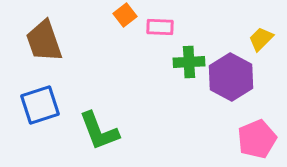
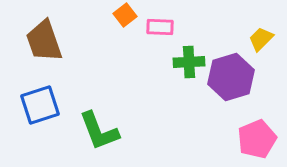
purple hexagon: rotated 15 degrees clockwise
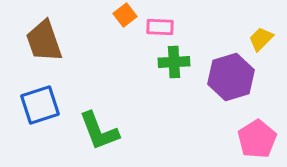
green cross: moved 15 px left
pink pentagon: rotated 9 degrees counterclockwise
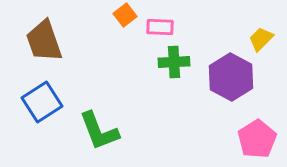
purple hexagon: rotated 15 degrees counterclockwise
blue square: moved 2 px right, 3 px up; rotated 15 degrees counterclockwise
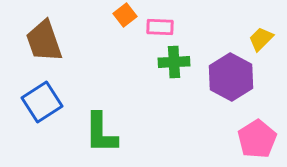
green L-shape: moved 2 px right, 2 px down; rotated 21 degrees clockwise
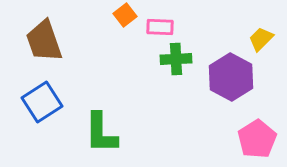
green cross: moved 2 px right, 3 px up
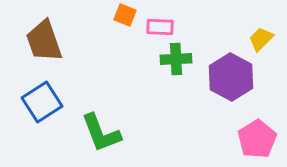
orange square: rotated 30 degrees counterclockwise
green L-shape: rotated 21 degrees counterclockwise
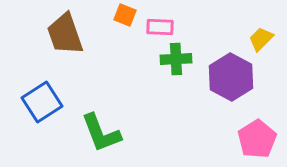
brown trapezoid: moved 21 px right, 7 px up
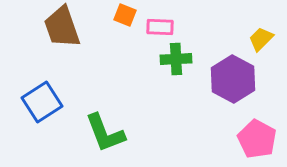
brown trapezoid: moved 3 px left, 7 px up
purple hexagon: moved 2 px right, 2 px down
green L-shape: moved 4 px right
pink pentagon: rotated 12 degrees counterclockwise
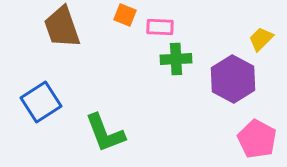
blue square: moved 1 px left
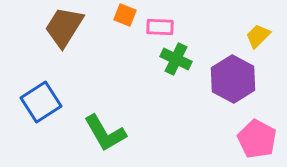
brown trapezoid: moved 2 px right; rotated 51 degrees clockwise
yellow trapezoid: moved 3 px left, 3 px up
green cross: rotated 28 degrees clockwise
green L-shape: rotated 9 degrees counterclockwise
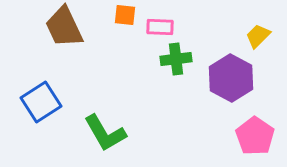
orange square: rotated 15 degrees counterclockwise
brown trapezoid: rotated 57 degrees counterclockwise
green cross: rotated 32 degrees counterclockwise
purple hexagon: moved 2 px left, 1 px up
pink pentagon: moved 2 px left, 3 px up; rotated 6 degrees clockwise
